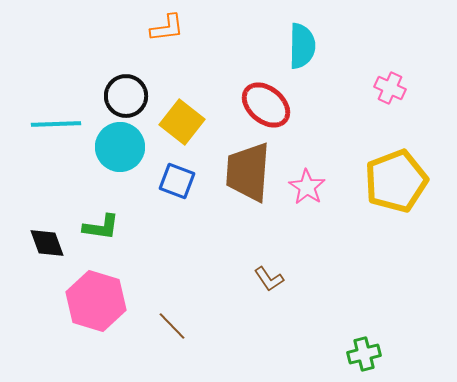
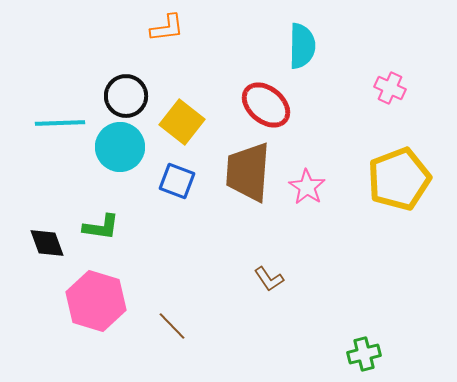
cyan line: moved 4 px right, 1 px up
yellow pentagon: moved 3 px right, 2 px up
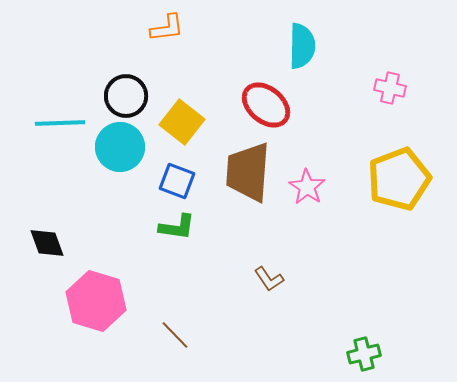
pink cross: rotated 12 degrees counterclockwise
green L-shape: moved 76 px right
brown line: moved 3 px right, 9 px down
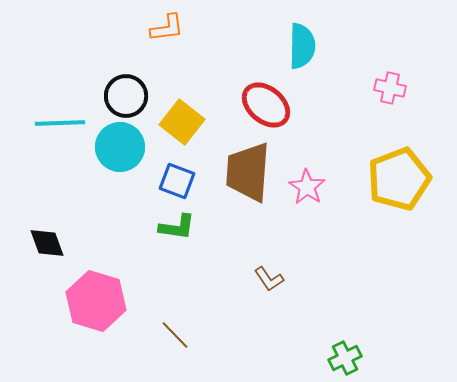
green cross: moved 19 px left, 4 px down; rotated 12 degrees counterclockwise
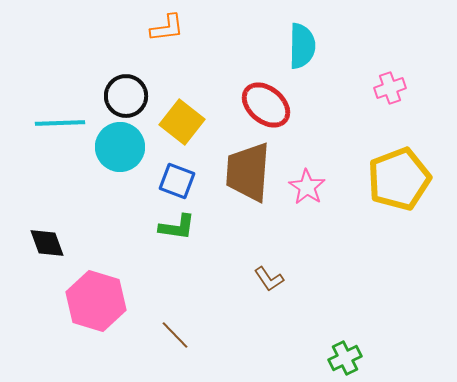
pink cross: rotated 32 degrees counterclockwise
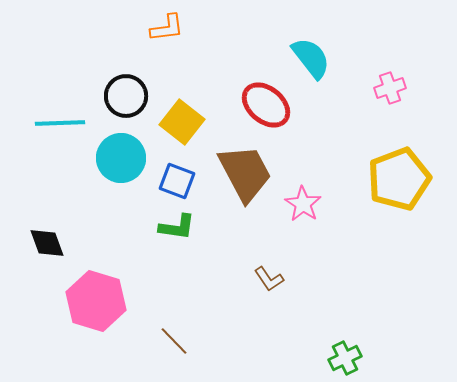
cyan semicircle: moved 9 px right, 12 px down; rotated 39 degrees counterclockwise
cyan circle: moved 1 px right, 11 px down
brown trapezoid: moved 3 px left, 1 px down; rotated 148 degrees clockwise
pink star: moved 4 px left, 17 px down
brown line: moved 1 px left, 6 px down
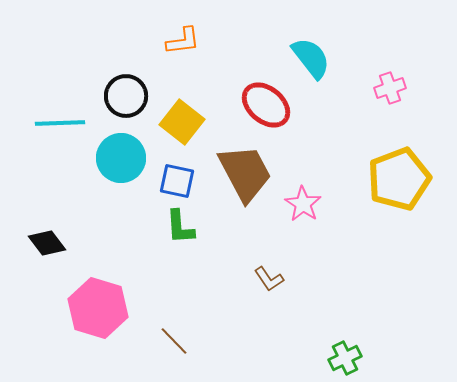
orange L-shape: moved 16 px right, 13 px down
blue square: rotated 9 degrees counterclockwise
green L-shape: moved 3 px right; rotated 78 degrees clockwise
black diamond: rotated 18 degrees counterclockwise
pink hexagon: moved 2 px right, 7 px down
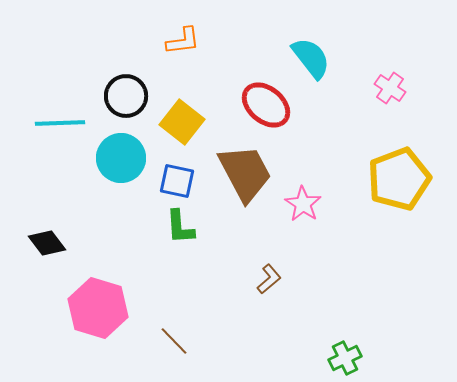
pink cross: rotated 36 degrees counterclockwise
brown L-shape: rotated 96 degrees counterclockwise
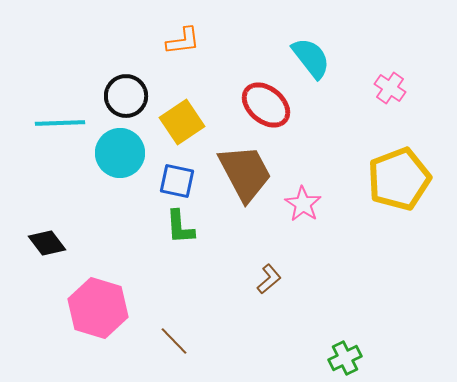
yellow square: rotated 18 degrees clockwise
cyan circle: moved 1 px left, 5 px up
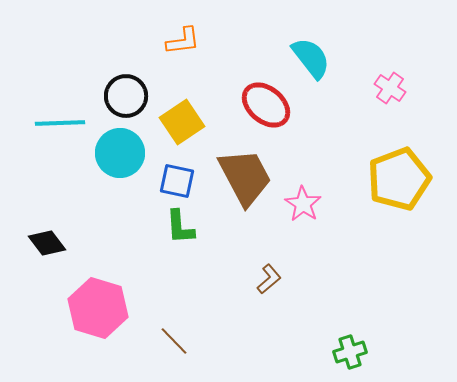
brown trapezoid: moved 4 px down
green cross: moved 5 px right, 6 px up; rotated 8 degrees clockwise
